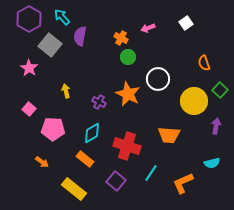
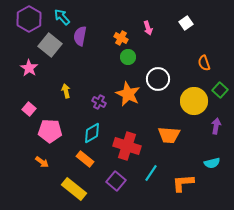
pink arrow: rotated 88 degrees counterclockwise
pink pentagon: moved 3 px left, 2 px down
orange L-shape: rotated 20 degrees clockwise
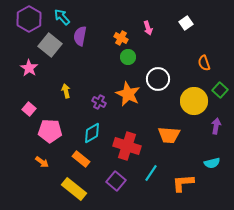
orange rectangle: moved 4 px left
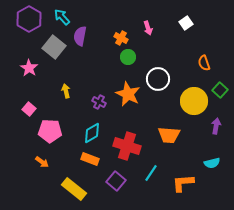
gray square: moved 4 px right, 2 px down
orange rectangle: moved 9 px right; rotated 18 degrees counterclockwise
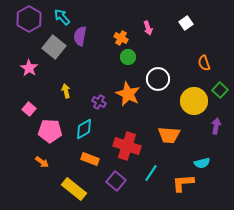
cyan diamond: moved 8 px left, 4 px up
cyan semicircle: moved 10 px left
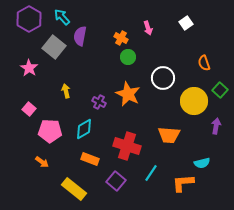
white circle: moved 5 px right, 1 px up
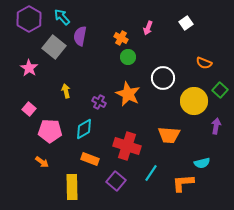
pink arrow: rotated 40 degrees clockwise
orange semicircle: rotated 49 degrees counterclockwise
yellow rectangle: moved 2 px left, 2 px up; rotated 50 degrees clockwise
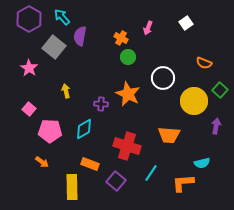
purple cross: moved 2 px right, 2 px down; rotated 24 degrees counterclockwise
orange rectangle: moved 5 px down
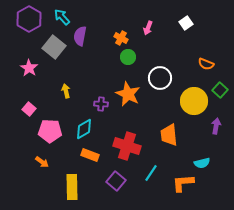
orange semicircle: moved 2 px right, 1 px down
white circle: moved 3 px left
orange trapezoid: rotated 80 degrees clockwise
orange rectangle: moved 9 px up
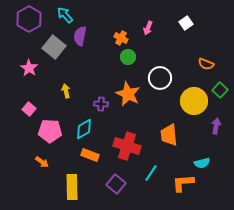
cyan arrow: moved 3 px right, 2 px up
purple square: moved 3 px down
